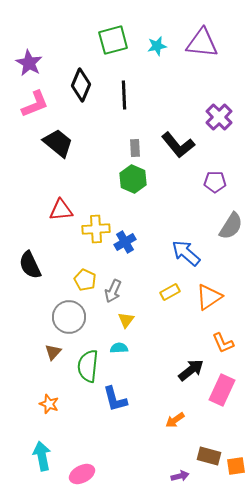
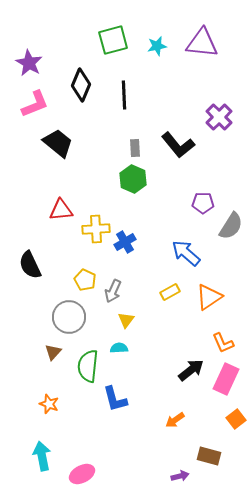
purple pentagon: moved 12 px left, 21 px down
pink rectangle: moved 4 px right, 11 px up
orange square: moved 47 px up; rotated 30 degrees counterclockwise
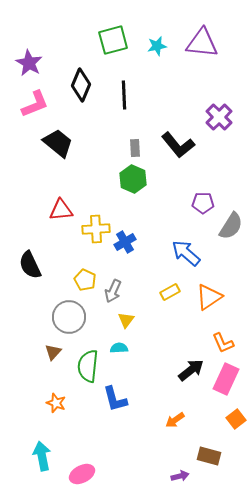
orange star: moved 7 px right, 1 px up
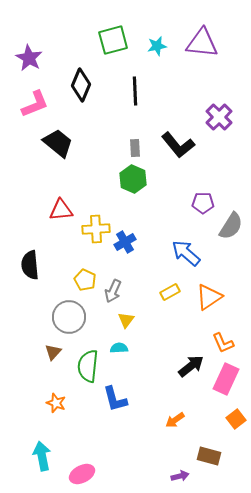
purple star: moved 5 px up
black line: moved 11 px right, 4 px up
black semicircle: rotated 20 degrees clockwise
black arrow: moved 4 px up
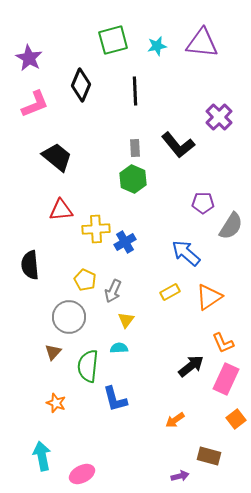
black trapezoid: moved 1 px left, 14 px down
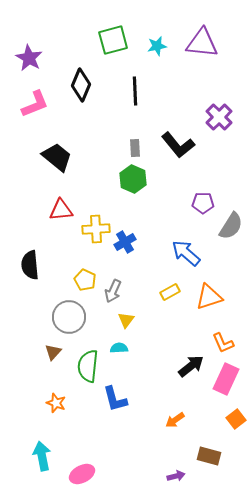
orange triangle: rotated 16 degrees clockwise
purple arrow: moved 4 px left
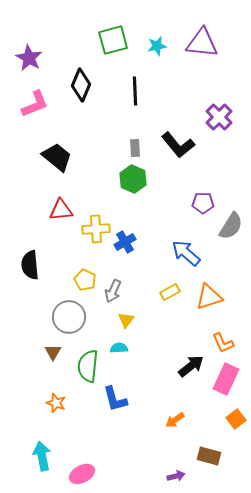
brown triangle: rotated 12 degrees counterclockwise
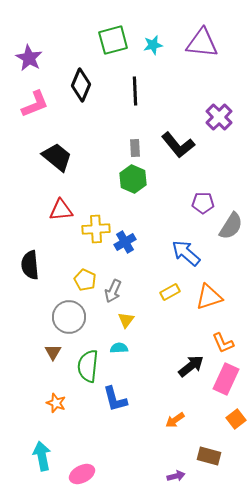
cyan star: moved 4 px left, 1 px up
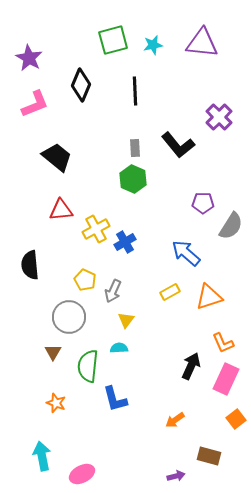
yellow cross: rotated 24 degrees counterclockwise
black arrow: rotated 28 degrees counterclockwise
